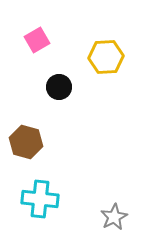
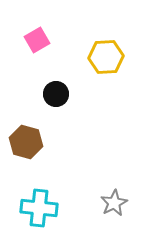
black circle: moved 3 px left, 7 px down
cyan cross: moved 1 px left, 9 px down
gray star: moved 14 px up
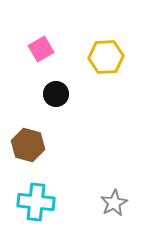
pink square: moved 4 px right, 9 px down
brown hexagon: moved 2 px right, 3 px down
cyan cross: moved 3 px left, 6 px up
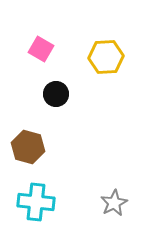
pink square: rotated 30 degrees counterclockwise
brown hexagon: moved 2 px down
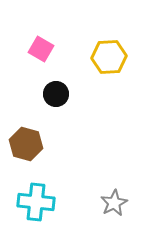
yellow hexagon: moved 3 px right
brown hexagon: moved 2 px left, 3 px up
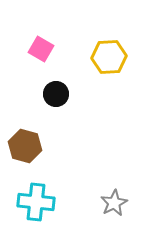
brown hexagon: moved 1 px left, 2 px down
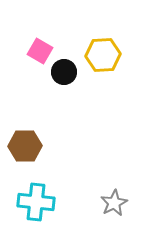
pink square: moved 1 px left, 2 px down
yellow hexagon: moved 6 px left, 2 px up
black circle: moved 8 px right, 22 px up
brown hexagon: rotated 16 degrees counterclockwise
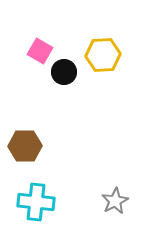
gray star: moved 1 px right, 2 px up
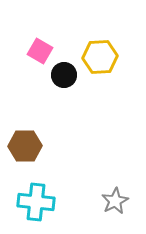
yellow hexagon: moved 3 px left, 2 px down
black circle: moved 3 px down
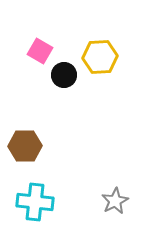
cyan cross: moved 1 px left
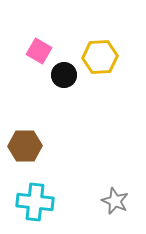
pink square: moved 1 px left
gray star: rotated 20 degrees counterclockwise
